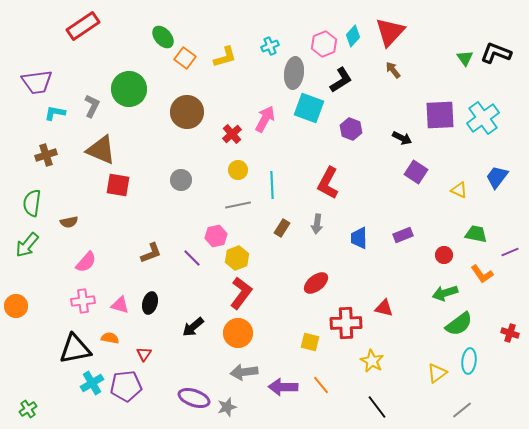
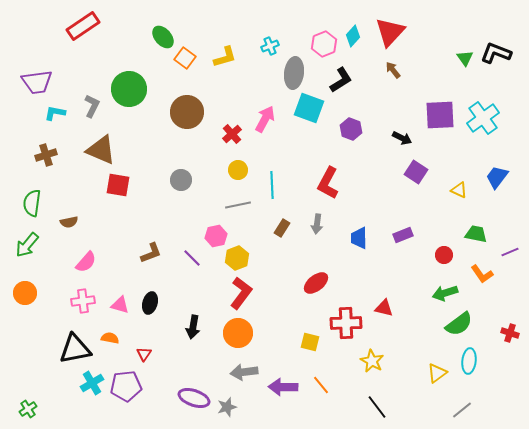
orange circle at (16, 306): moved 9 px right, 13 px up
black arrow at (193, 327): rotated 40 degrees counterclockwise
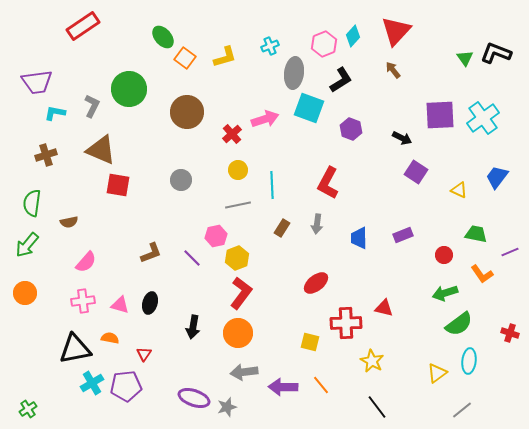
red triangle at (390, 32): moved 6 px right, 1 px up
pink arrow at (265, 119): rotated 44 degrees clockwise
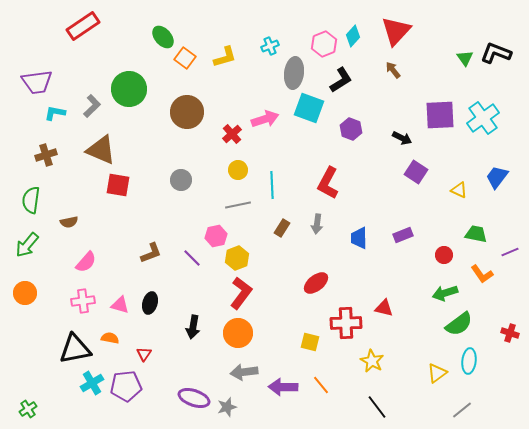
gray L-shape at (92, 106): rotated 20 degrees clockwise
green semicircle at (32, 203): moved 1 px left, 3 px up
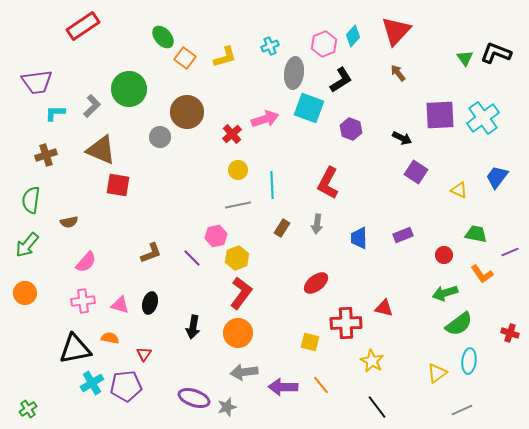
brown arrow at (393, 70): moved 5 px right, 3 px down
cyan L-shape at (55, 113): rotated 10 degrees counterclockwise
gray circle at (181, 180): moved 21 px left, 43 px up
gray line at (462, 410): rotated 15 degrees clockwise
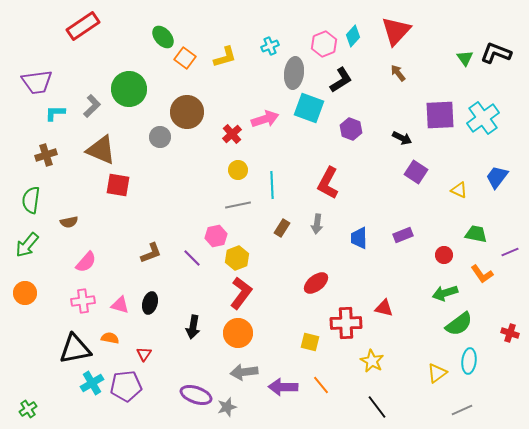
purple ellipse at (194, 398): moved 2 px right, 3 px up
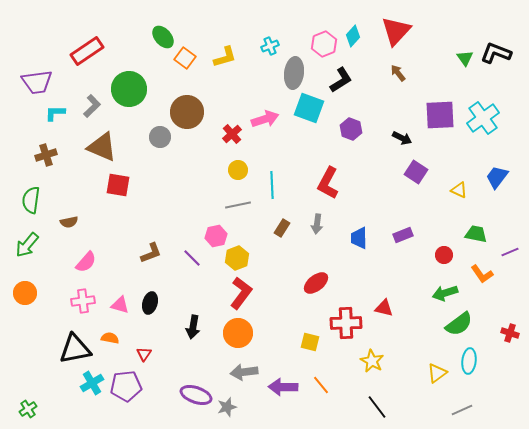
red rectangle at (83, 26): moved 4 px right, 25 px down
brown triangle at (101, 150): moved 1 px right, 3 px up
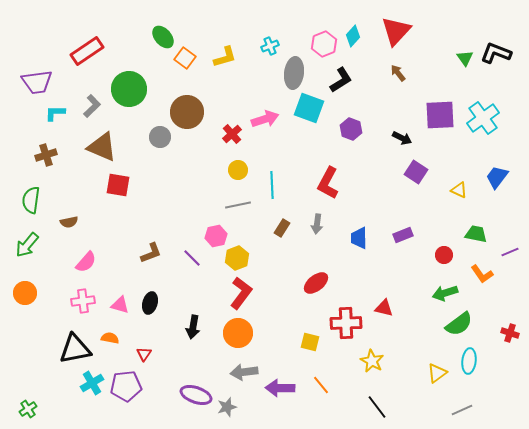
purple arrow at (283, 387): moved 3 px left, 1 px down
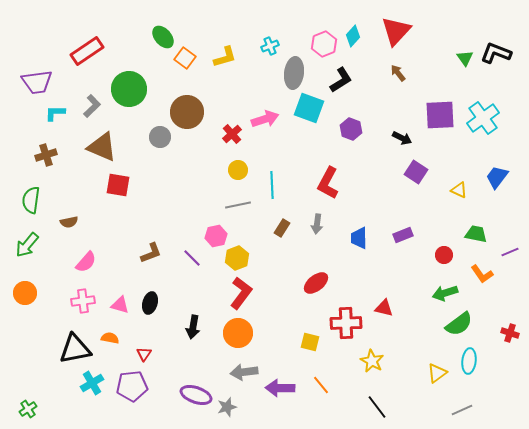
purple pentagon at (126, 386): moved 6 px right
